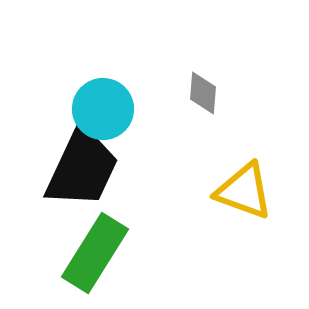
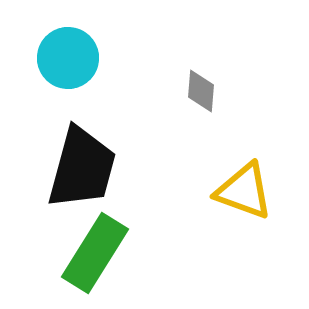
gray diamond: moved 2 px left, 2 px up
cyan circle: moved 35 px left, 51 px up
black trapezoid: rotated 10 degrees counterclockwise
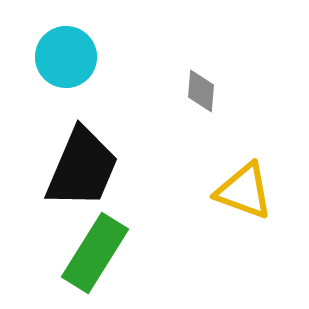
cyan circle: moved 2 px left, 1 px up
black trapezoid: rotated 8 degrees clockwise
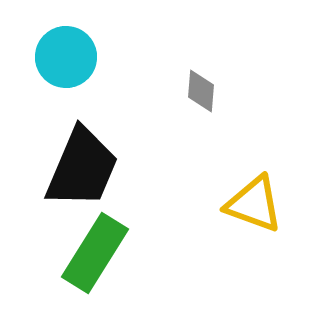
yellow triangle: moved 10 px right, 13 px down
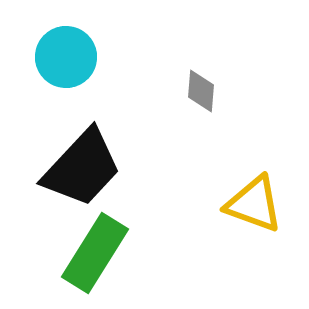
black trapezoid: rotated 20 degrees clockwise
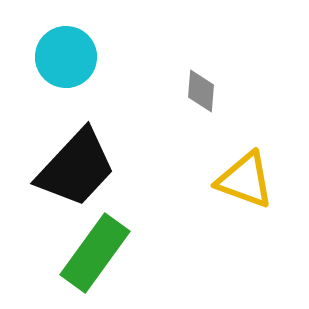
black trapezoid: moved 6 px left
yellow triangle: moved 9 px left, 24 px up
green rectangle: rotated 4 degrees clockwise
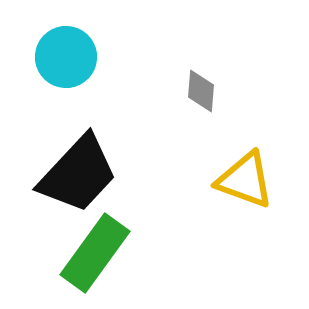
black trapezoid: moved 2 px right, 6 px down
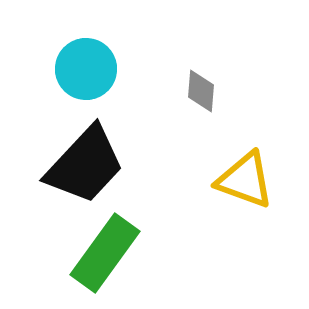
cyan circle: moved 20 px right, 12 px down
black trapezoid: moved 7 px right, 9 px up
green rectangle: moved 10 px right
